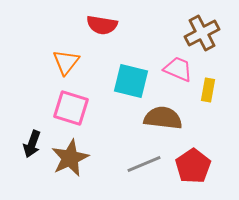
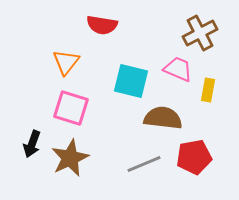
brown cross: moved 2 px left
red pentagon: moved 1 px right, 9 px up; rotated 24 degrees clockwise
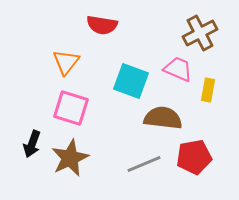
cyan square: rotated 6 degrees clockwise
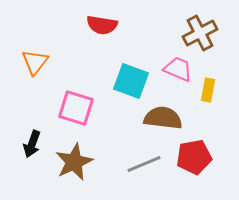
orange triangle: moved 31 px left
pink square: moved 5 px right
brown star: moved 4 px right, 4 px down
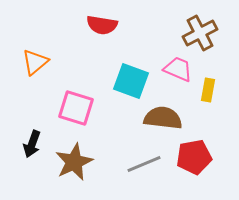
orange triangle: rotated 12 degrees clockwise
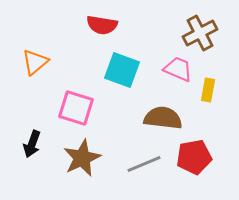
cyan square: moved 9 px left, 11 px up
brown star: moved 8 px right, 4 px up
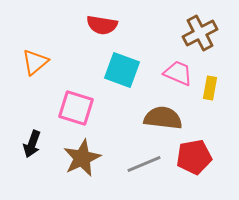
pink trapezoid: moved 4 px down
yellow rectangle: moved 2 px right, 2 px up
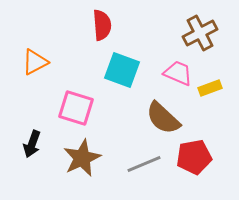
red semicircle: rotated 104 degrees counterclockwise
orange triangle: rotated 12 degrees clockwise
yellow rectangle: rotated 60 degrees clockwise
brown semicircle: rotated 144 degrees counterclockwise
